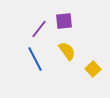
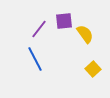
yellow semicircle: moved 18 px right, 17 px up
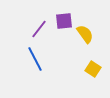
yellow square: rotated 14 degrees counterclockwise
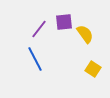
purple square: moved 1 px down
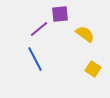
purple square: moved 4 px left, 8 px up
purple line: rotated 12 degrees clockwise
yellow semicircle: rotated 18 degrees counterclockwise
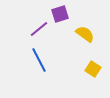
purple square: rotated 12 degrees counterclockwise
blue line: moved 4 px right, 1 px down
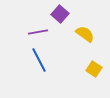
purple square: rotated 30 degrees counterclockwise
purple line: moved 1 px left, 3 px down; rotated 30 degrees clockwise
yellow square: moved 1 px right
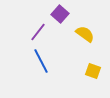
purple line: rotated 42 degrees counterclockwise
blue line: moved 2 px right, 1 px down
yellow square: moved 1 px left, 2 px down; rotated 14 degrees counterclockwise
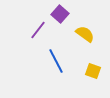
purple line: moved 2 px up
blue line: moved 15 px right
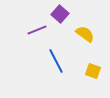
purple line: moved 1 px left; rotated 30 degrees clockwise
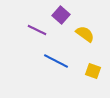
purple square: moved 1 px right, 1 px down
purple line: rotated 48 degrees clockwise
blue line: rotated 35 degrees counterclockwise
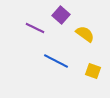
purple line: moved 2 px left, 2 px up
